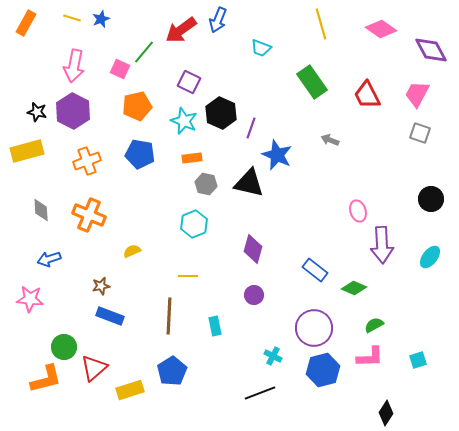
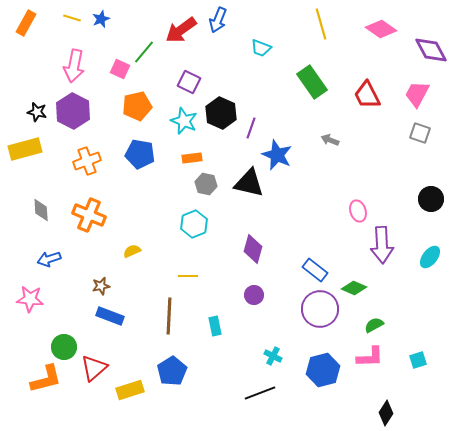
yellow rectangle at (27, 151): moved 2 px left, 2 px up
purple circle at (314, 328): moved 6 px right, 19 px up
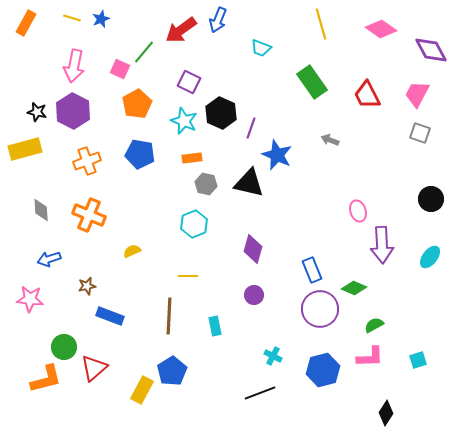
orange pentagon at (137, 106): moved 2 px up; rotated 16 degrees counterclockwise
blue rectangle at (315, 270): moved 3 px left; rotated 30 degrees clockwise
brown star at (101, 286): moved 14 px left
yellow rectangle at (130, 390): moved 12 px right; rotated 44 degrees counterclockwise
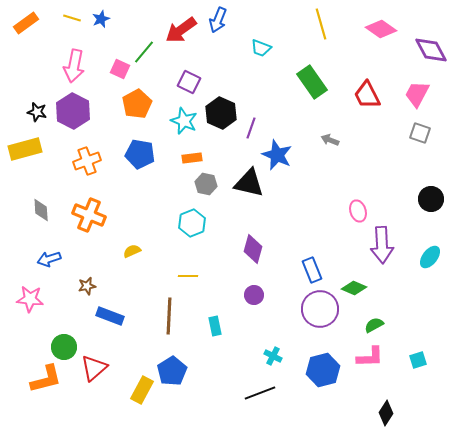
orange rectangle at (26, 23): rotated 25 degrees clockwise
cyan hexagon at (194, 224): moved 2 px left, 1 px up
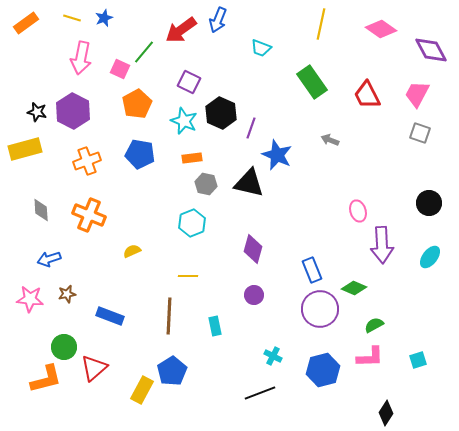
blue star at (101, 19): moved 3 px right, 1 px up
yellow line at (321, 24): rotated 28 degrees clockwise
pink arrow at (74, 66): moved 7 px right, 8 px up
black circle at (431, 199): moved 2 px left, 4 px down
brown star at (87, 286): moved 20 px left, 8 px down
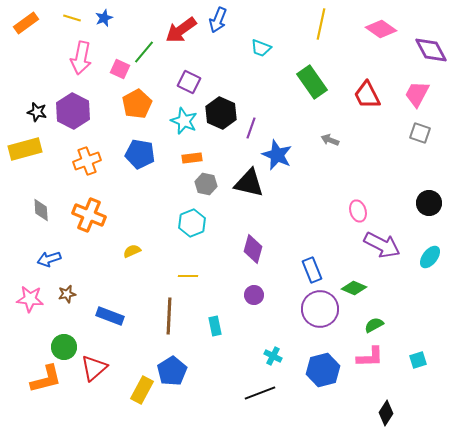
purple arrow at (382, 245): rotated 60 degrees counterclockwise
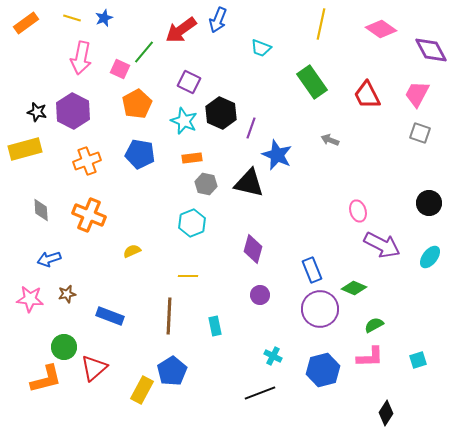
purple circle at (254, 295): moved 6 px right
